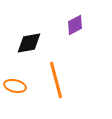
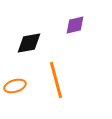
purple diamond: rotated 15 degrees clockwise
orange ellipse: rotated 30 degrees counterclockwise
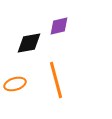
purple diamond: moved 16 px left, 1 px down
orange ellipse: moved 2 px up
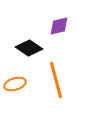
black diamond: moved 5 px down; rotated 44 degrees clockwise
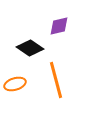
black diamond: moved 1 px right
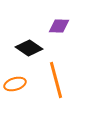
purple diamond: rotated 15 degrees clockwise
black diamond: moved 1 px left
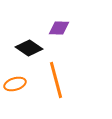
purple diamond: moved 2 px down
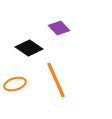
purple diamond: rotated 45 degrees clockwise
orange line: rotated 9 degrees counterclockwise
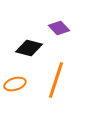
black diamond: rotated 20 degrees counterclockwise
orange line: rotated 42 degrees clockwise
